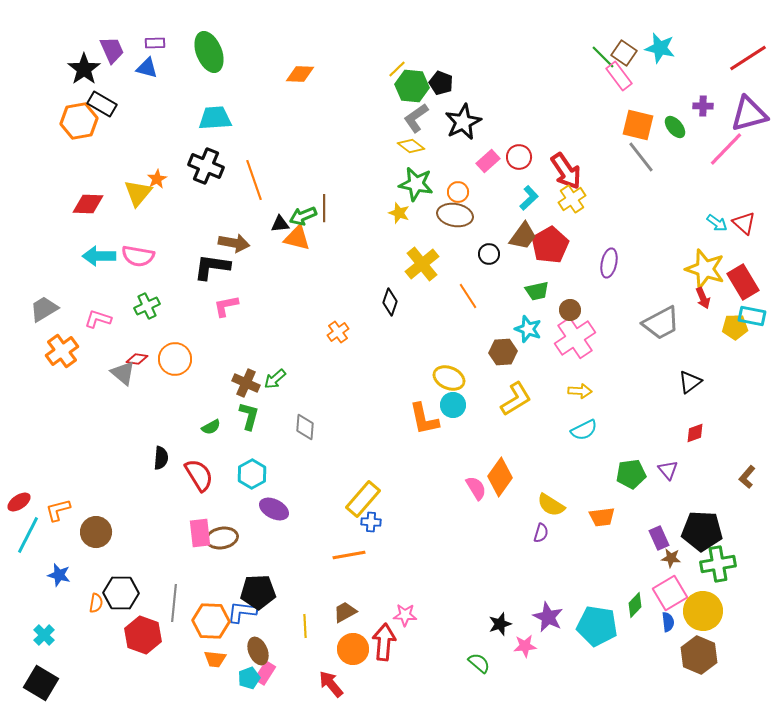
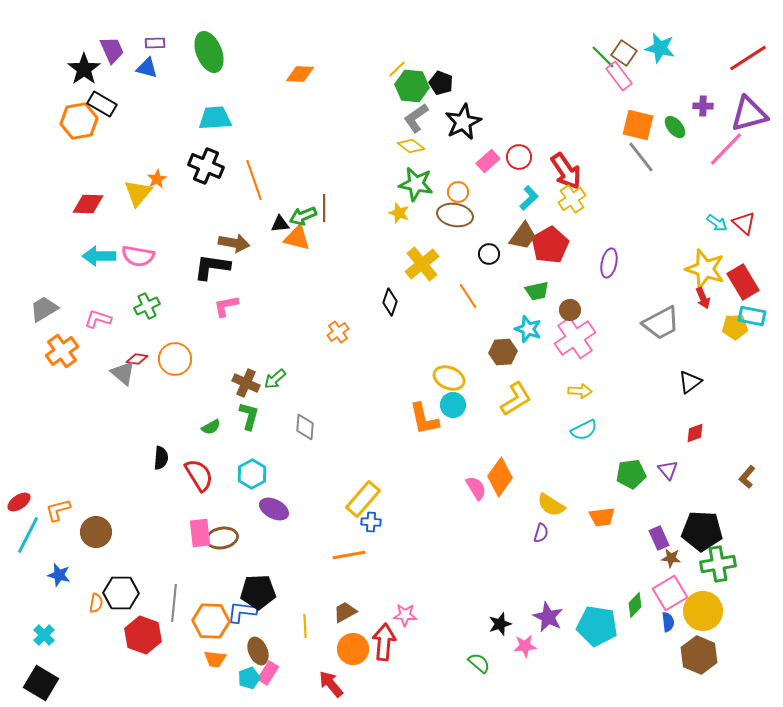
pink rectangle at (265, 673): moved 3 px right
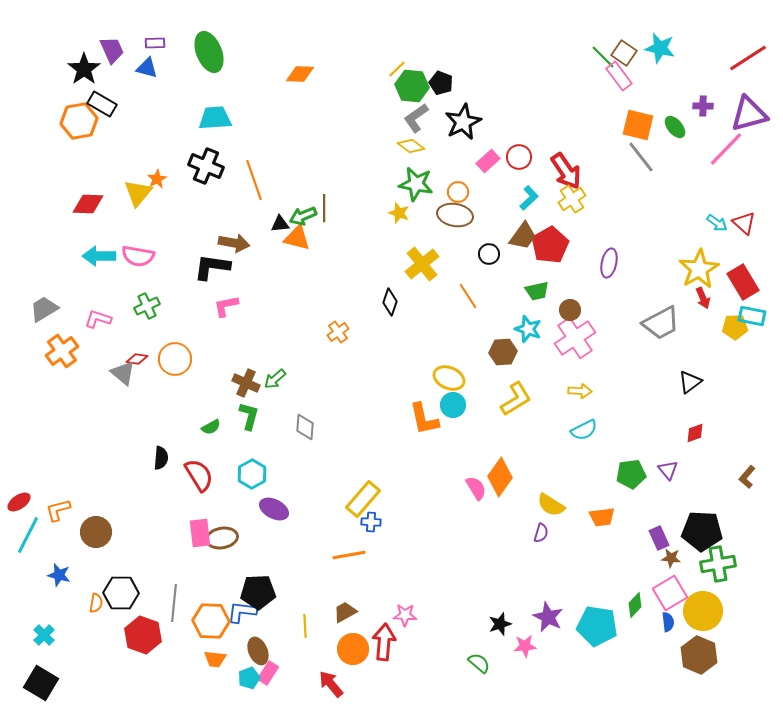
yellow star at (705, 269): moved 6 px left; rotated 24 degrees clockwise
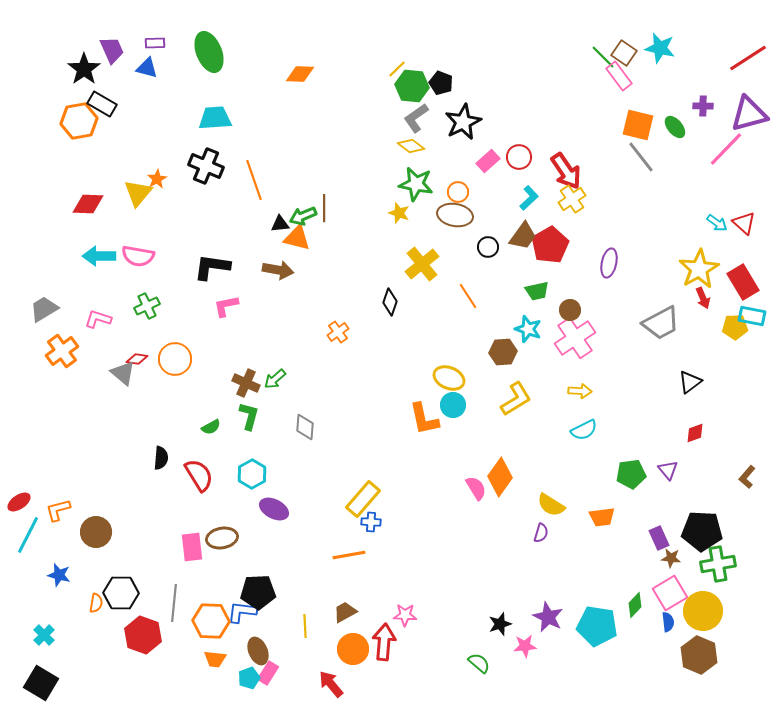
brown arrow at (234, 243): moved 44 px right, 27 px down
black circle at (489, 254): moved 1 px left, 7 px up
pink rectangle at (200, 533): moved 8 px left, 14 px down
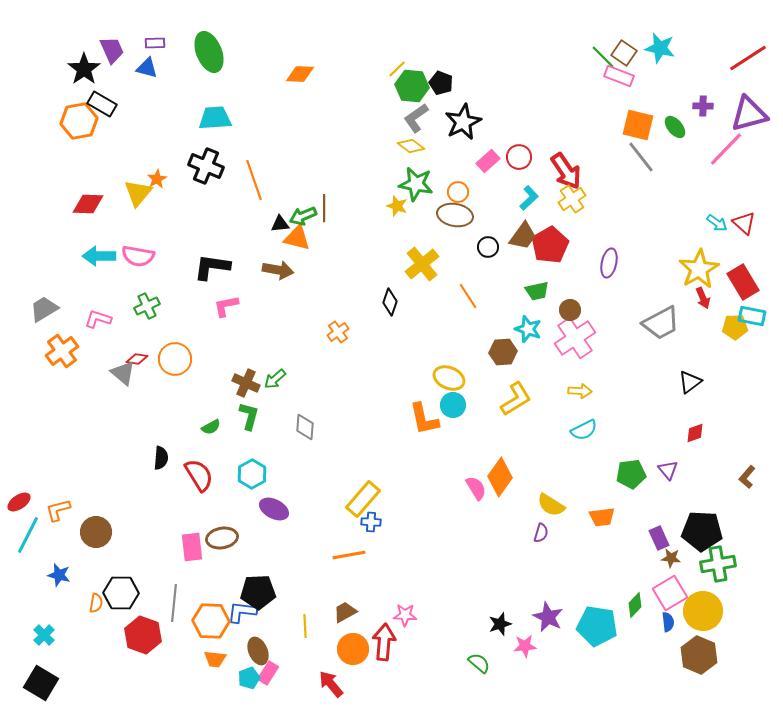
pink rectangle at (619, 76): rotated 32 degrees counterclockwise
yellow star at (399, 213): moved 2 px left, 7 px up
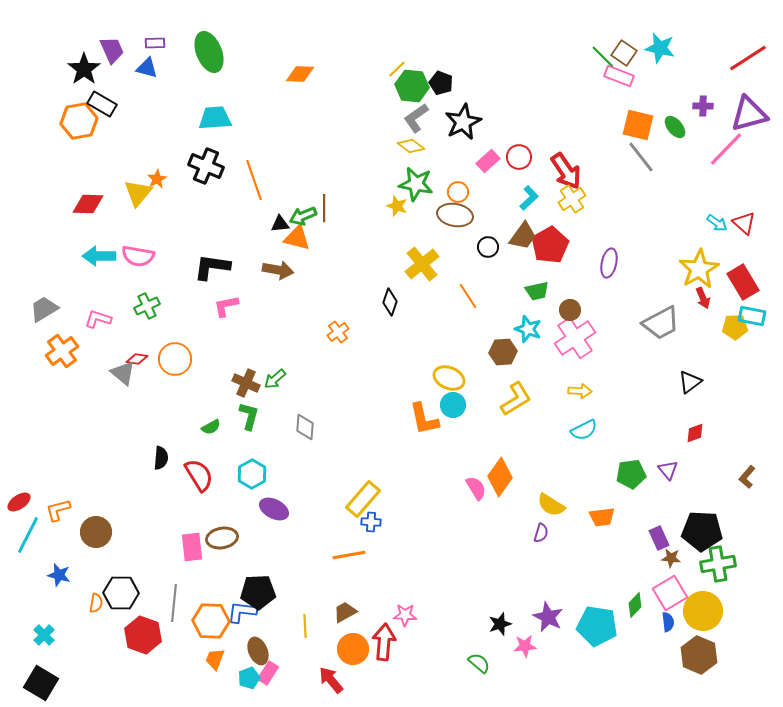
orange trapezoid at (215, 659): rotated 105 degrees clockwise
red arrow at (331, 684): moved 4 px up
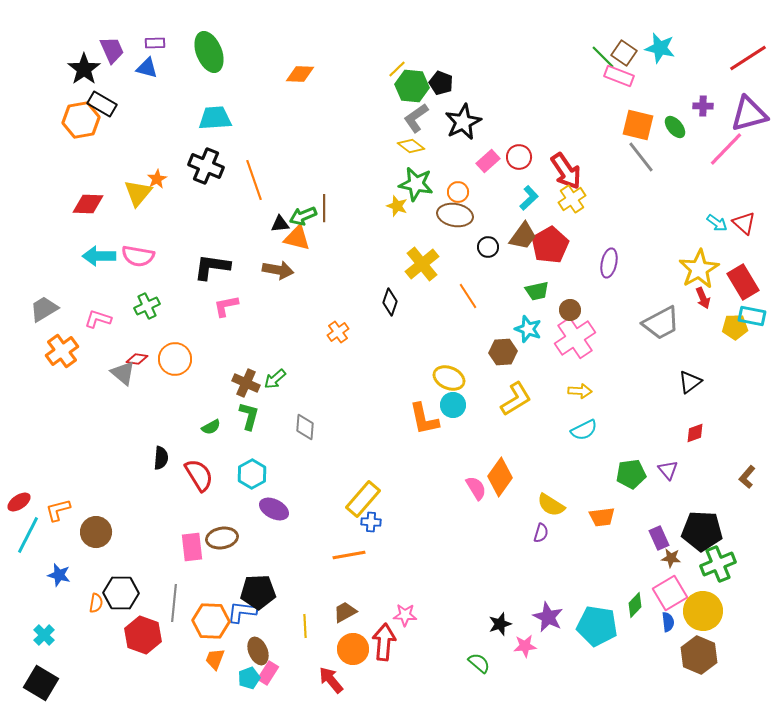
orange hexagon at (79, 121): moved 2 px right, 1 px up
green cross at (718, 564): rotated 12 degrees counterclockwise
